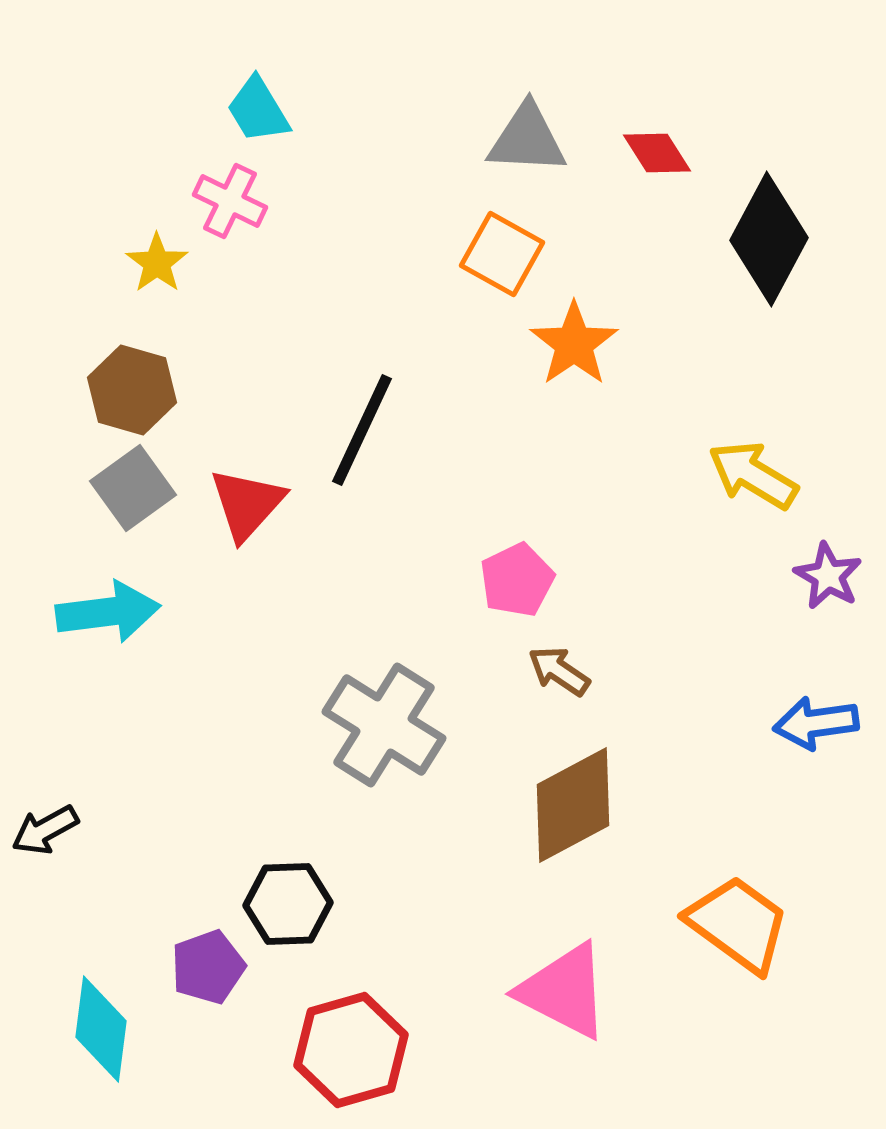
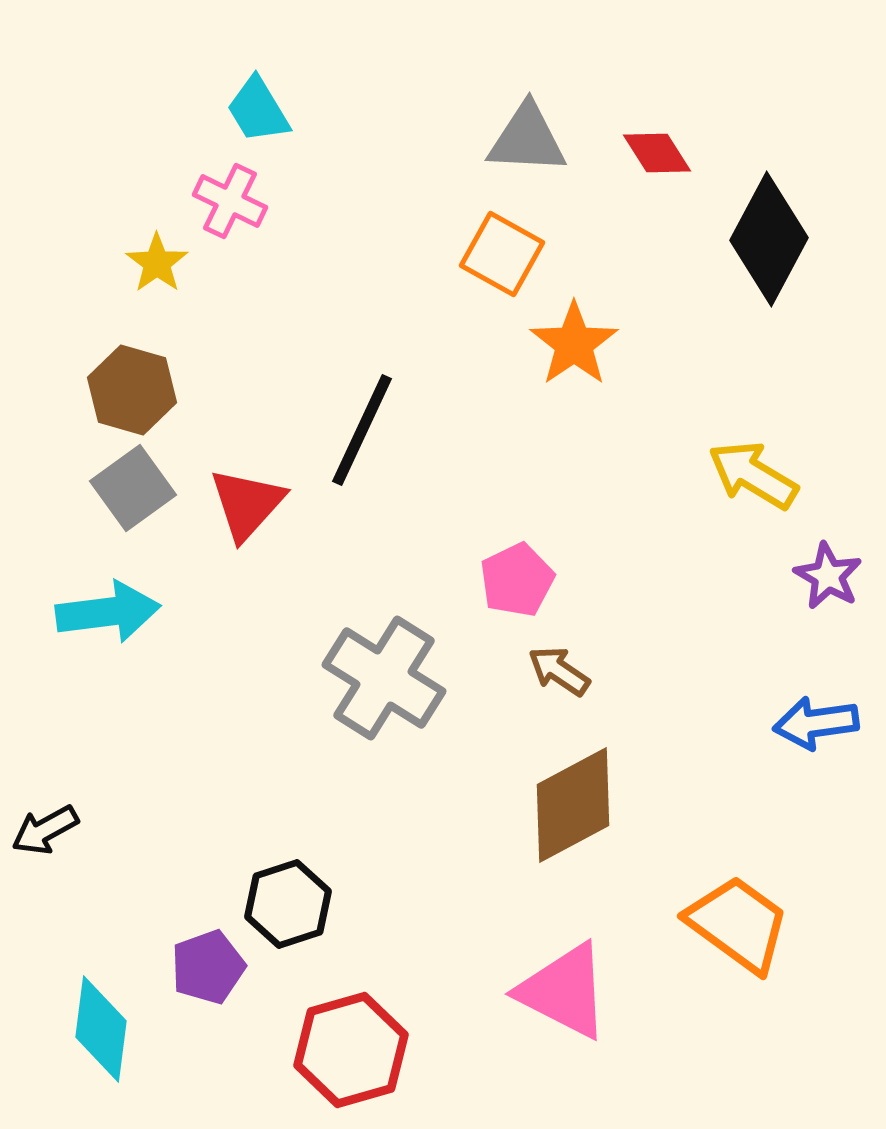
gray cross: moved 47 px up
black hexagon: rotated 16 degrees counterclockwise
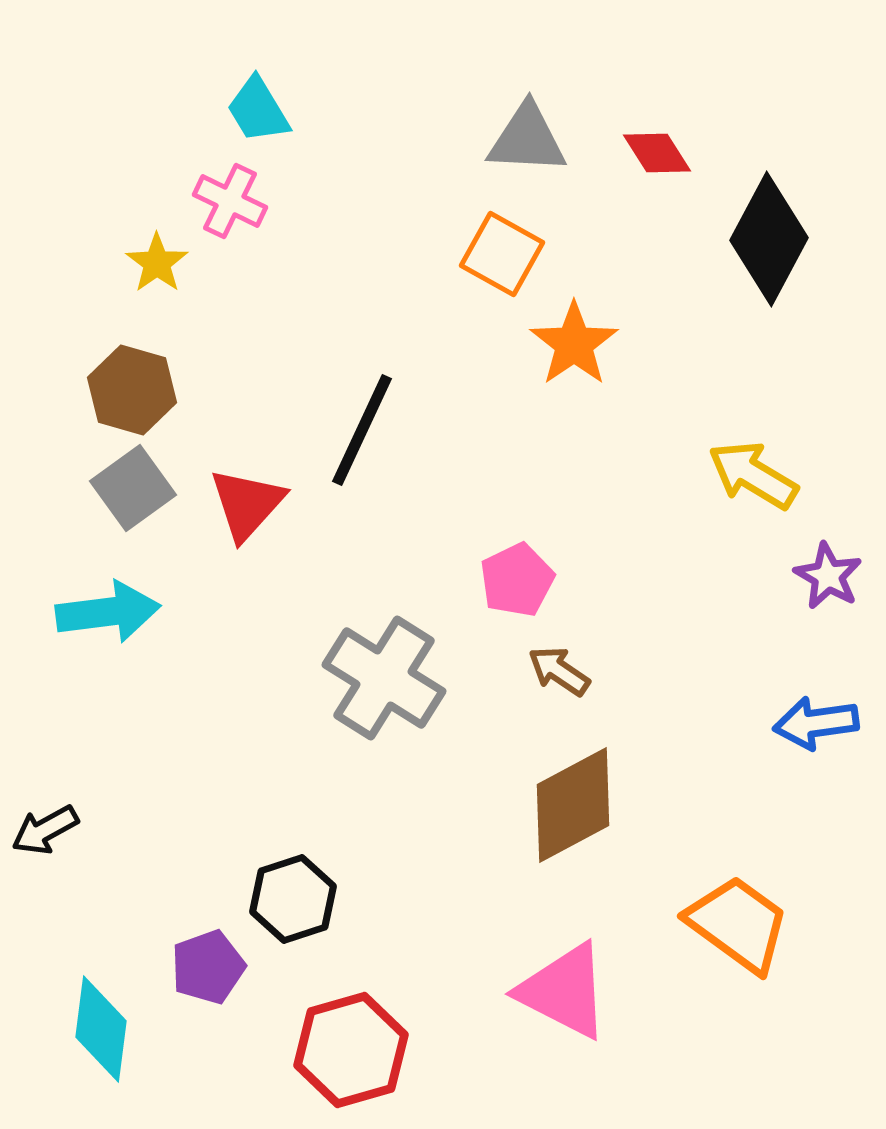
black hexagon: moved 5 px right, 5 px up
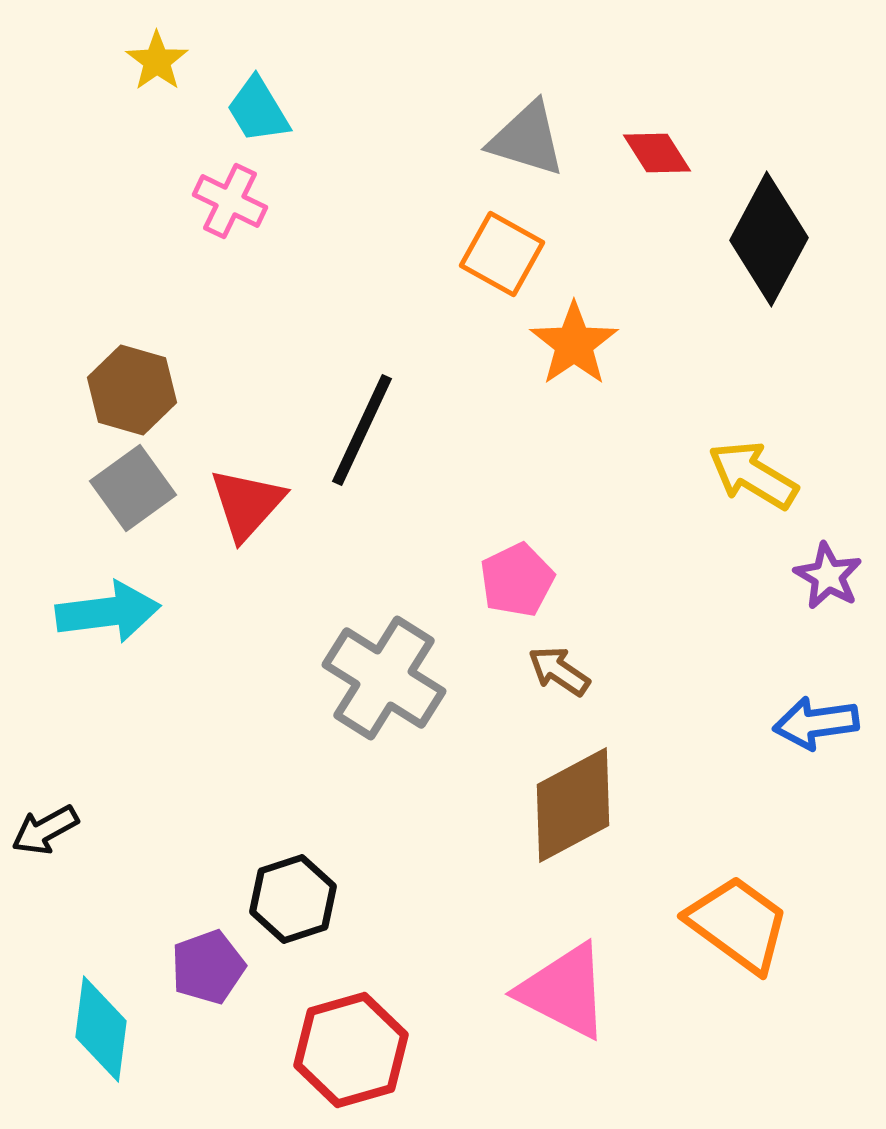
gray triangle: rotated 14 degrees clockwise
yellow star: moved 202 px up
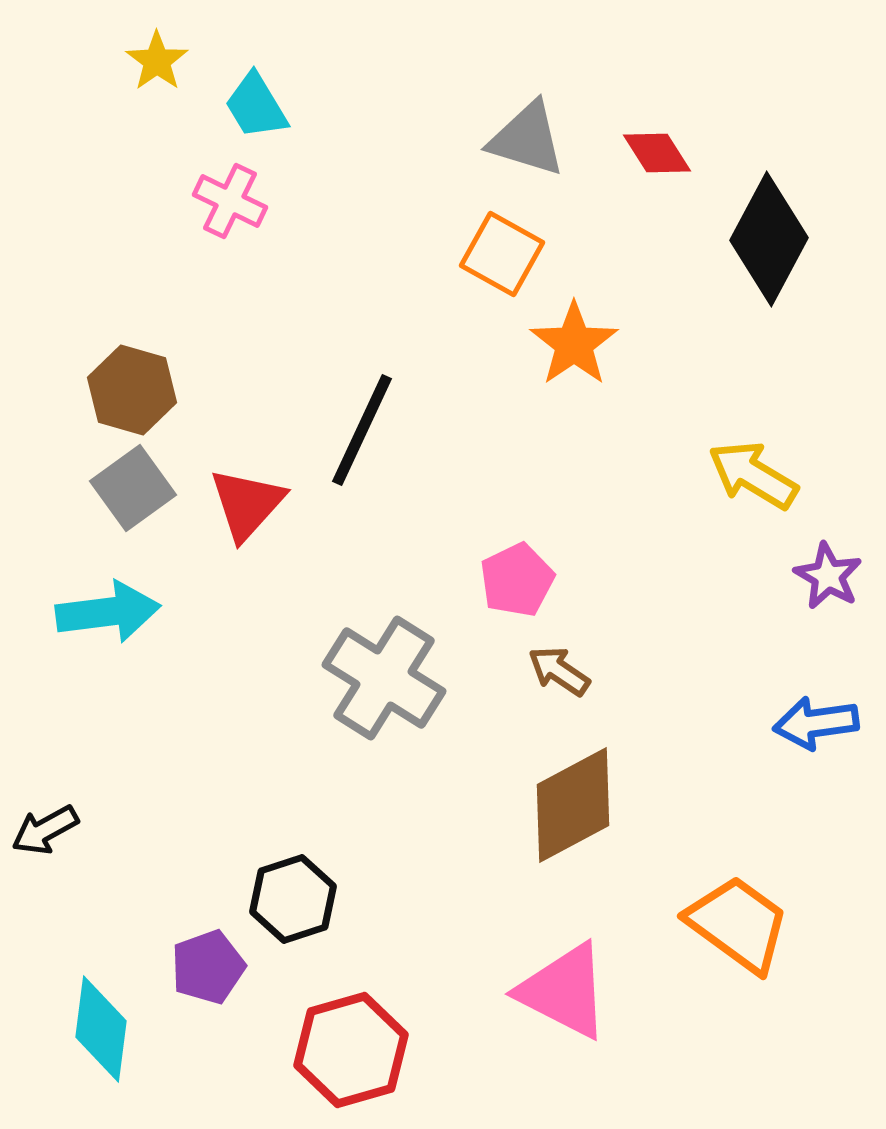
cyan trapezoid: moved 2 px left, 4 px up
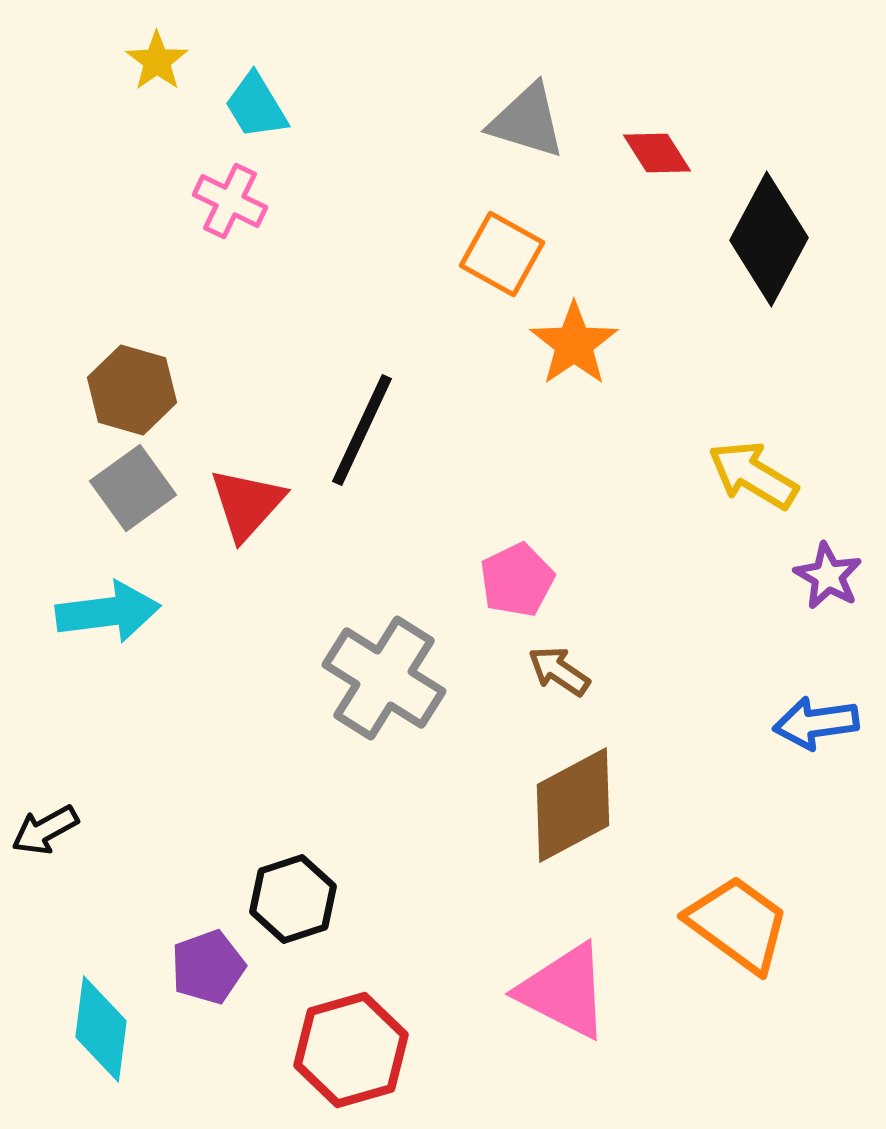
gray triangle: moved 18 px up
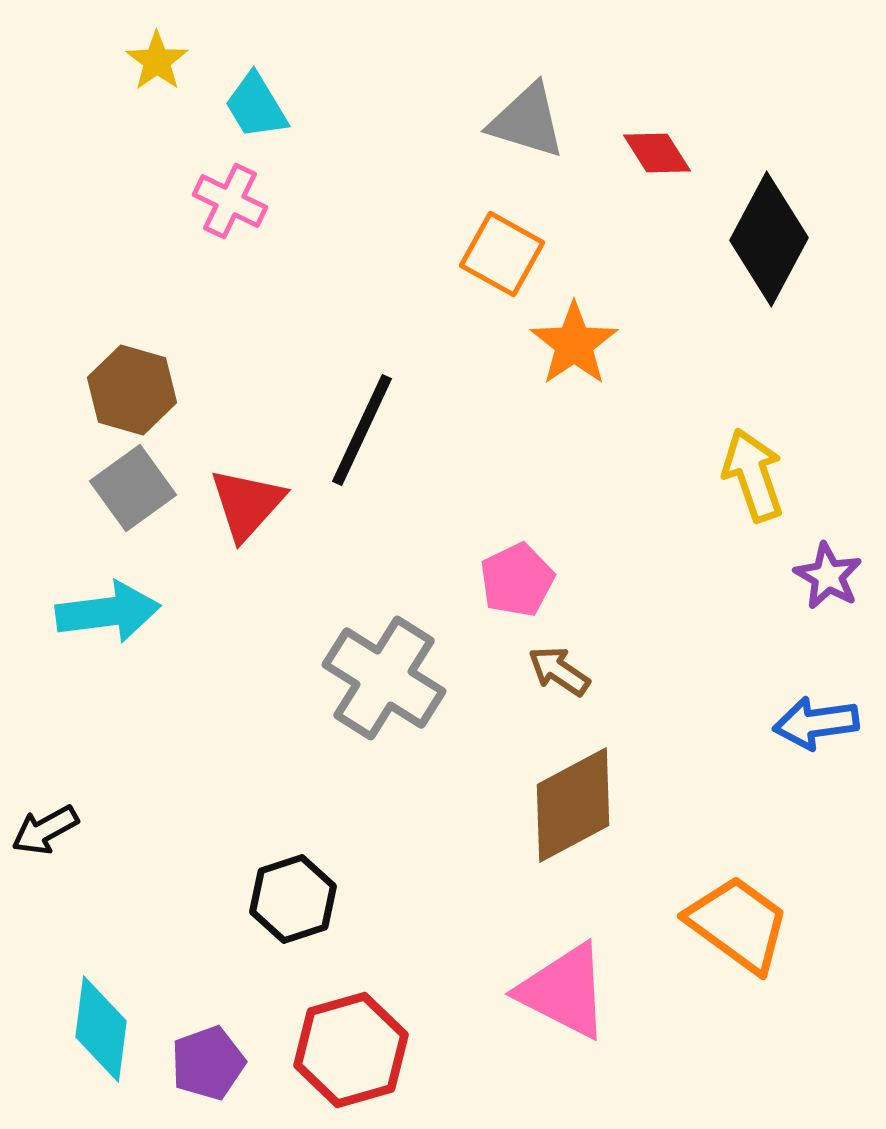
yellow arrow: rotated 40 degrees clockwise
purple pentagon: moved 96 px down
